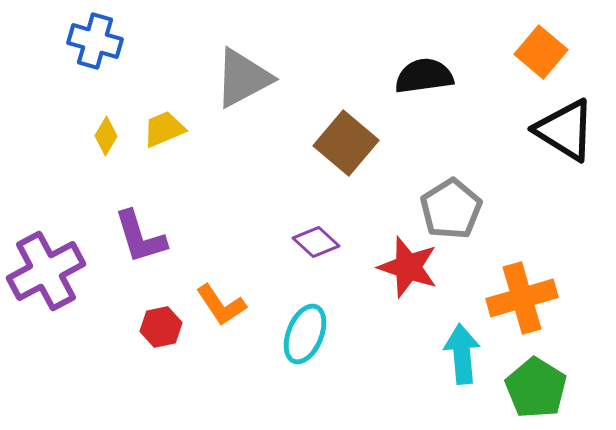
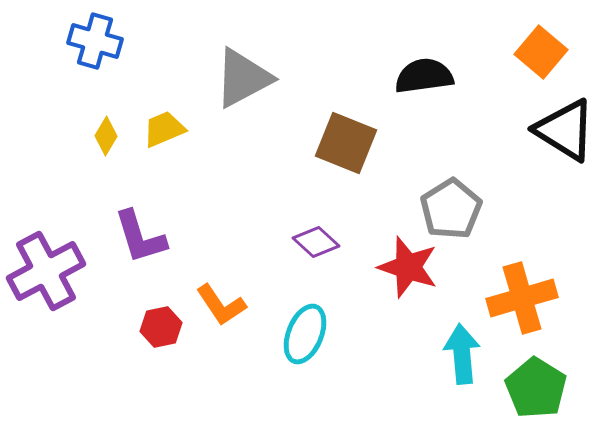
brown square: rotated 18 degrees counterclockwise
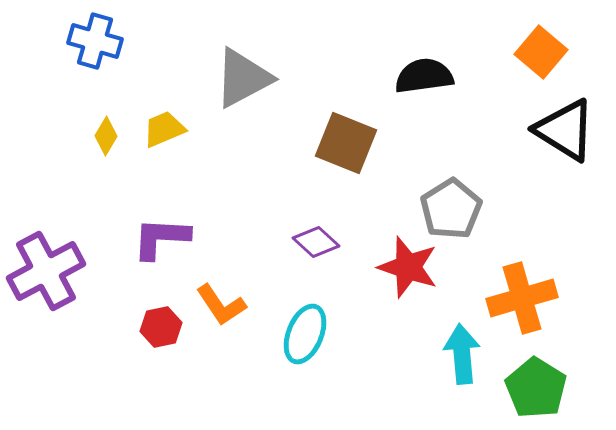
purple L-shape: moved 21 px right, 1 px down; rotated 110 degrees clockwise
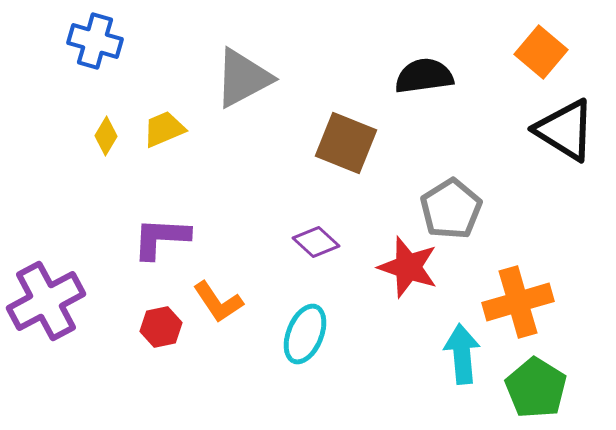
purple cross: moved 30 px down
orange cross: moved 4 px left, 4 px down
orange L-shape: moved 3 px left, 3 px up
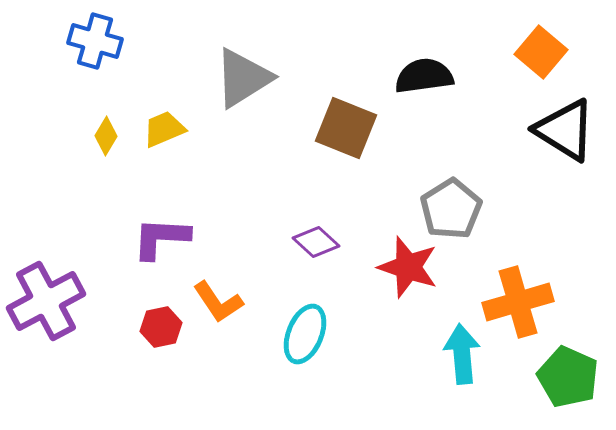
gray triangle: rotated 4 degrees counterclockwise
brown square: moved 15 px up
green pentagon: moved 32 px right, 11 px up; rotated 8 degrees counterclockwise
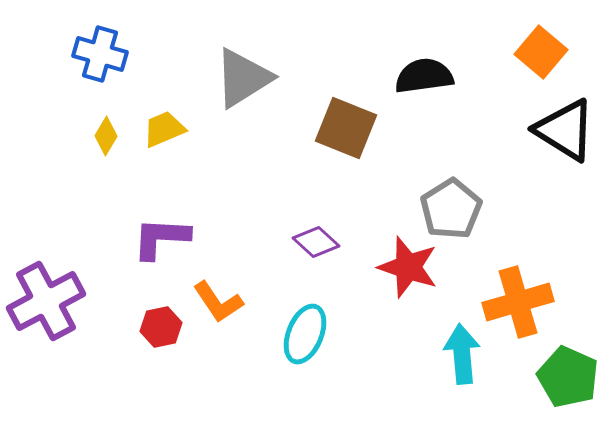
blue cross: moved 5 px right, 13 px down
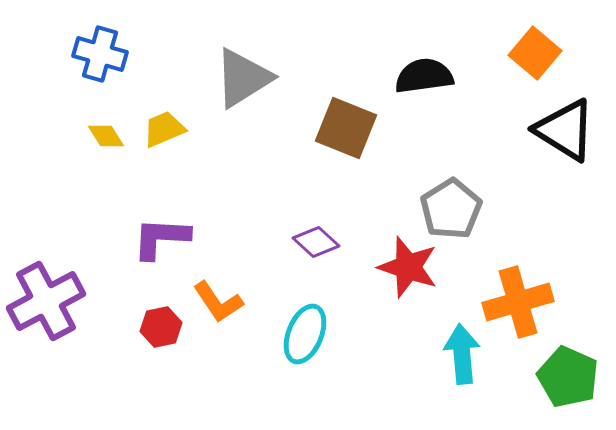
orange square: moved 6 px left, 1 px down
yellow diamond: rotated 63 degrees counterclockwise
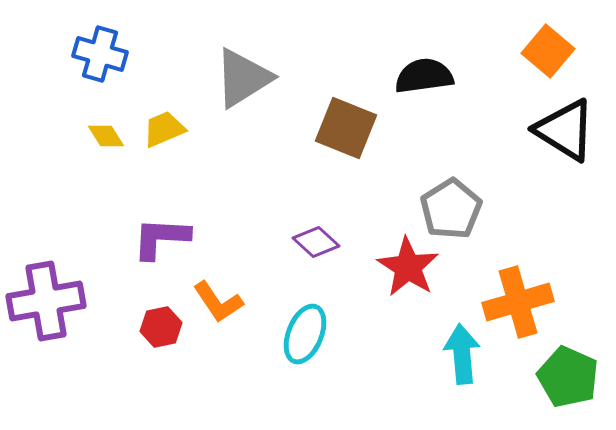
orange square: moved 13 px right, 2 px up
red star: rotated 14 degrees clockwise
purple cross: rotated 18 degrees clockwise
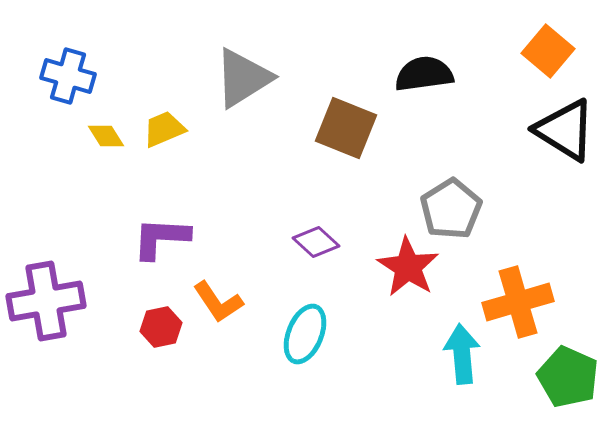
blue cross: moved 32 px left, 22 px down
black semicircle: moved 2 px up
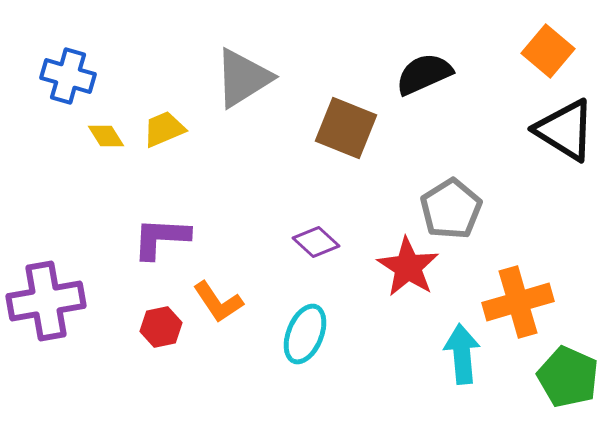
black semicircle: rotated 16 degrees counterclockwise
